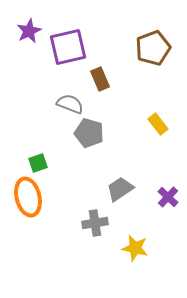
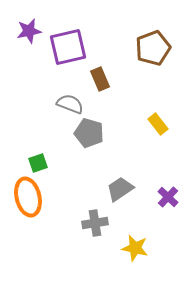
purple star: rotated 15 degrees clockwise
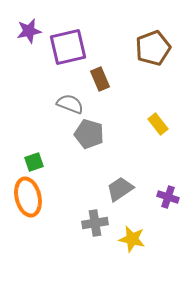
gray pentagon: moved 1 px down
green square: moved 4 px left, 1 px up
purple cross: rotated 25 degrees counterclockwise
yellow star: moved 3 px left, 9 px up
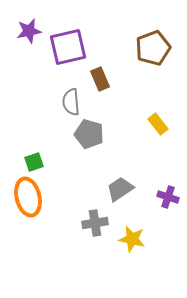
gray semicircle: moved 1 px right, 2 px up; rotated 116 degrees counterclockwise
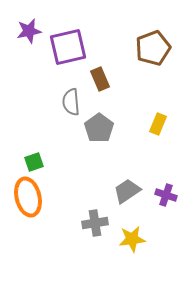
yellow rectangle: rotated 60 degrees clockwise
gray pentagon: moved 10 px right, 6 px up; rotated 20 degrees clockwise
gray trapezoid: moved 7 px right, 2 px down
purple cross: moved 2 px left, 2 px up
yellow star: rotated 20 degrees counterclockwise
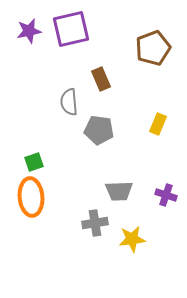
purple square: moved 3 px right, 18 px up
brown rectangle: moved 1 px right
gray semicircle: moved 2 px left
gray pentagon: moved 2 px down; rotated 28 degrees counterclockwise
gray trapezoid: moved 8 px left; rotated 148 degrees counterclockwise
orange ellipse: moved 3 px right; rotated 9 degrees clockwise
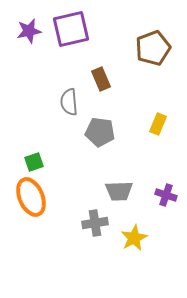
gray pentagon: moved 1 px right, 2 px down
orange ellipse: rotated 18 degrees counterclockwise
yellow star: moved 2 px right, 1 px up; rotated 20 degrees counterclockwise
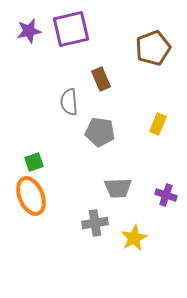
gray trapezoid: moved 1 px left, 3 px up
orange ellipse: moved 1 px up
